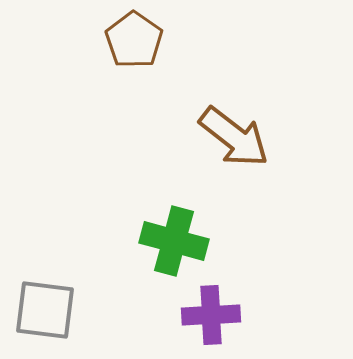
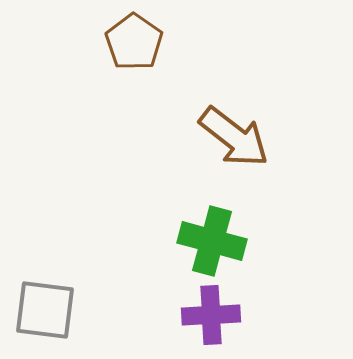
brown pentagon: moved 2 px down
green cross: moved 38 px right
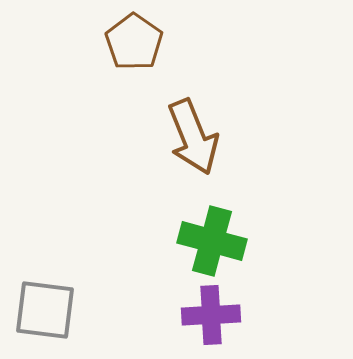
brown arrow: moved 41 px left; rotated 30 degrees clockwise
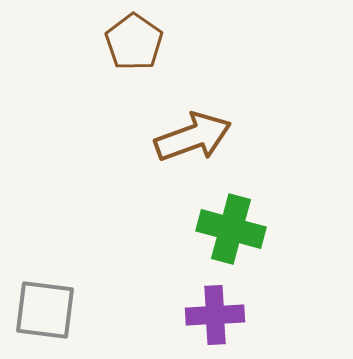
brown arrow: rotated 88 degrees counterclockwise
green cross: moved 19 px right, 12 px up
purple cross: moved 4 px right
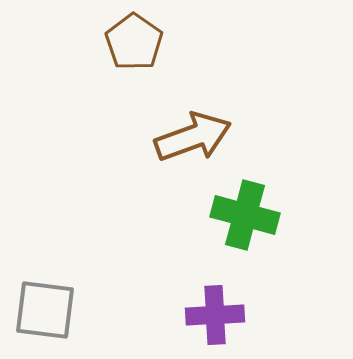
green cross: moved 14 px right, 14 px up
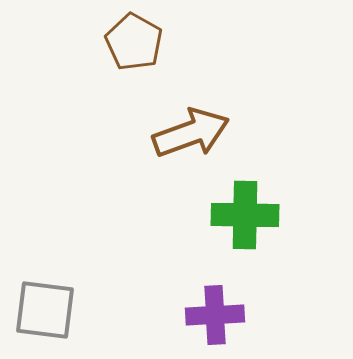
brown pentagon: rotated 6 degrees counterclockwise
brown arrow: moved 2 px left, 4 px up
green cross: rotated 14 degrees counterclockwise
